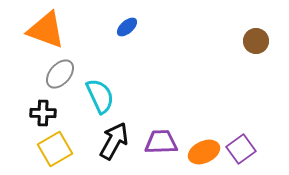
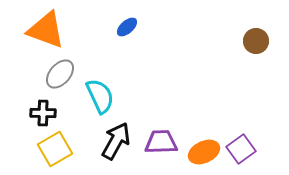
black arrow: moved 2 px right
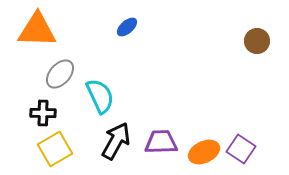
orange triangle: moved 9 px left; rotated 18 degrees counterclockwise
brown circle: moved 1 px right
purple square: rotated 20 degrees counterclockwise
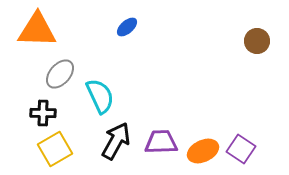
orange ellipse: moved 1 px left, 1 px up
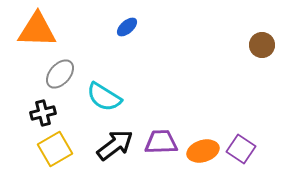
brown circle: moved 5 px right, 4 px down
cyan semicircle: moved 4 px right, 1 px down; rotated 147 degrees clockwise
black cross: rotated 15 degrees counterclockwise
black arrow: moved 1 px left, 4 px down; rotated 24 degrees clockwise
orange ellipse: rotated 8 degrees clockwise
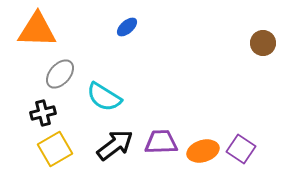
brown circle: moved 1 px right, 2 px up
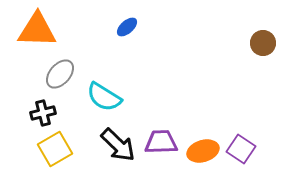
black arrow: moved 3 px right; rotated 81 degrees clockwise
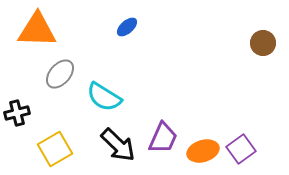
black cross: moved 26 px left
purple trapezoid: moved 2 px right, 4 px up; rotated 116 degrees clockwise
purple square: rotated 20 degrees clockwise
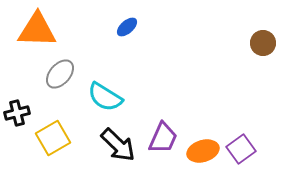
cyan semicircle: moved 1 px right
yellow square: moved 2 px left, 11 px up
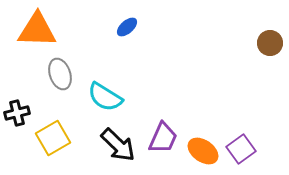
brown circle: moved 7 px right
gray ellipse: rotated 60 degrees counterclockwise
orange ellipse: rotated 52 degrees clockwise
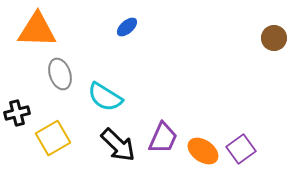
brown circle: moved 4 px right, 5 px up
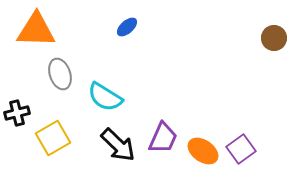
orange triangle: moved 1 px left
